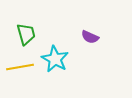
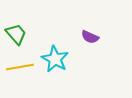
green trapezoid: moved 10 px left; rotated 25 degrees counterclockwise
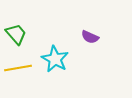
yellow line: moved 2 px left, 1 px down
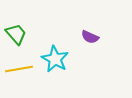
yellow line: moved 1 px right, 1 px down
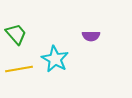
purple semicircle: moved 1 px right, 1 px up; rotated 24 degrees counterclockwise
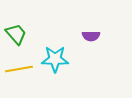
cyan star: rotated 28 degrees counterclockwise
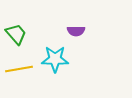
purple semicircle: moved 15 px left, 5 px up
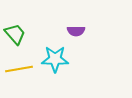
green trapezoid: moved 1 px left
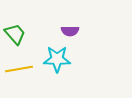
purple semicircle: moved 6 px left
cyan star: moved 2 px right
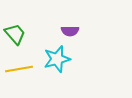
cyan star: rotated 16 degrees counterclockwise
